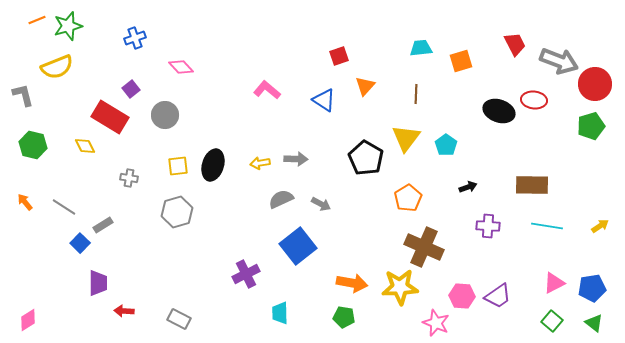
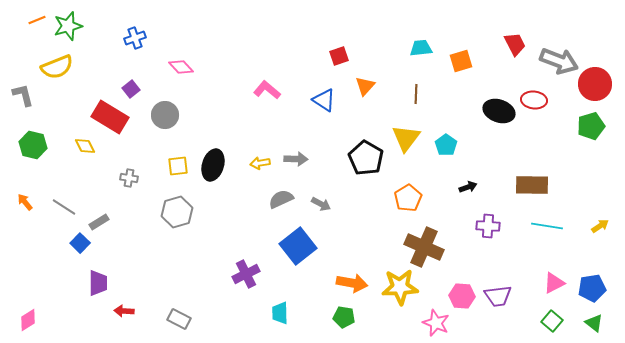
gray rectangle at (103, 225): moved 4 px left, 3 px up
purple trapezoid at (498, 296): rotated 28 degrees clockwise
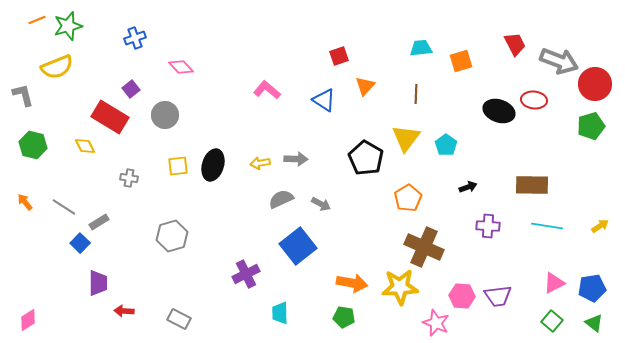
gray hexagon at (177, 212): moved 5 px left, 24 px down
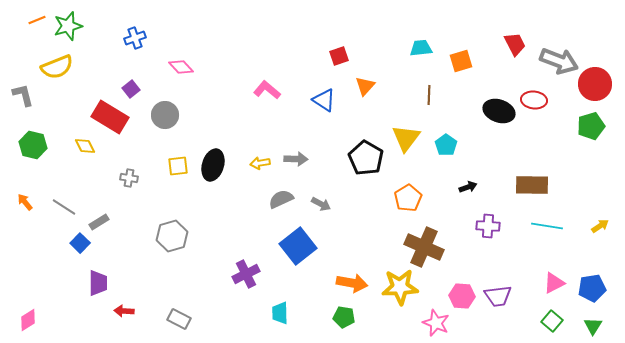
brown line at (416, 94): moved 13 px right, 1 px down
green triangle at (594, 323): moved 1 px left, 3 px down; rotated 24 degrees clockwise
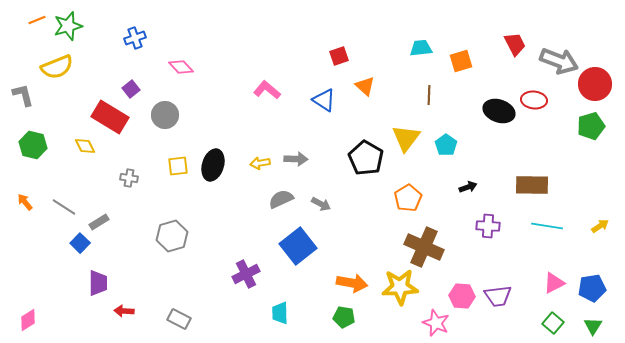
orange triangle at (365, 86): rotated 30 degrees counterclockwise
green square at (552, 321): moved 1 px right, 2 px down
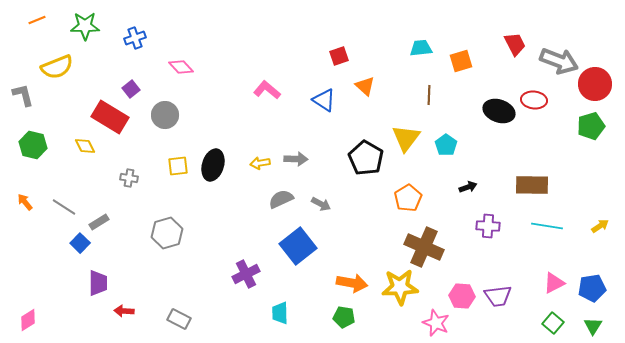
green star at (68, 26): moved 17 px right; rotated 16 degrees clockwise
gray hexagon at (172, 236): moved 5 px left, 3 px up
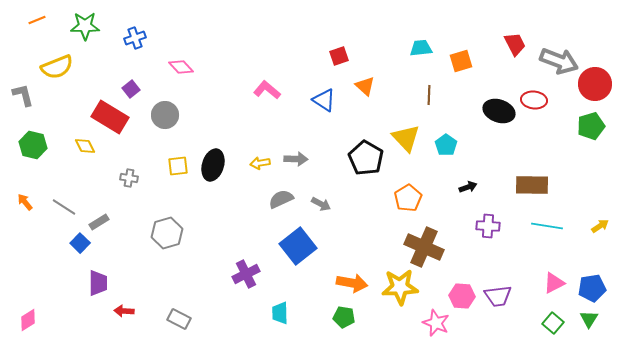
yellow triangle at (406, 138): rotated 20 degrees counterclockwise
green triangle at (593, 326): moved 4 px left, 7 px up
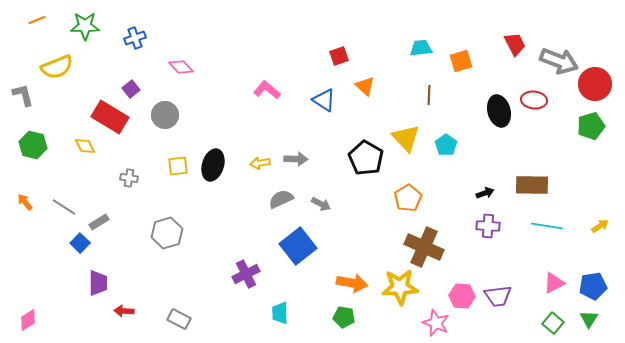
black ellipse at (499, 111): rotated 56 degrees clockwise
black arrow at (468, 187): moved 17 px right, 6 px down
blue pentagon at (592, 288): moved 1 px right, 2 px up
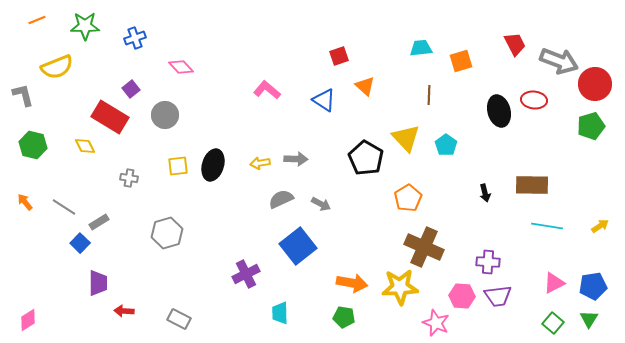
black arrow at (485, 193): rotated 96 degrees clockwise
purple cross at (488, 226): moved 36 px down
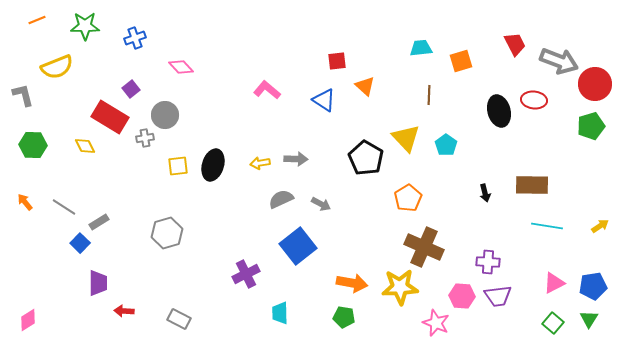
red square at (339, 56): moved 2 px left, 5 px down; rotated 12 degrees clockwise
green hexagon at (33, 145): rotated 12 degrees counterclockwise
gray cross at (129, 178): moved 16 px right, 40 px up; rotated 18 degrees counterclockwise
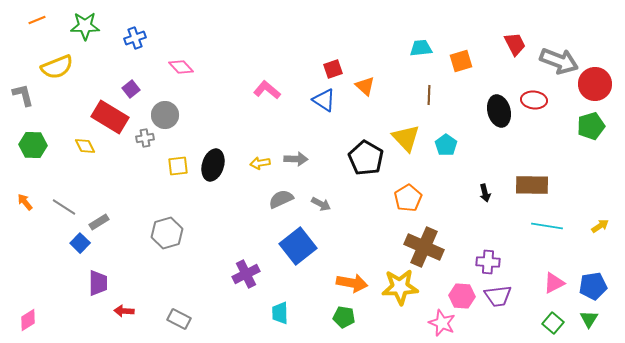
red square at (337, 61): moved 4 px left, 8 px down; rotated 12 degrees counterclockwise
pink star at (436, 323): moved 6 px right
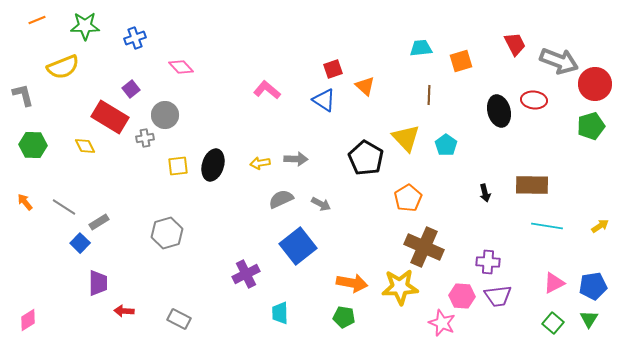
yellow semicircle at (57, 67): moved 6 px right
